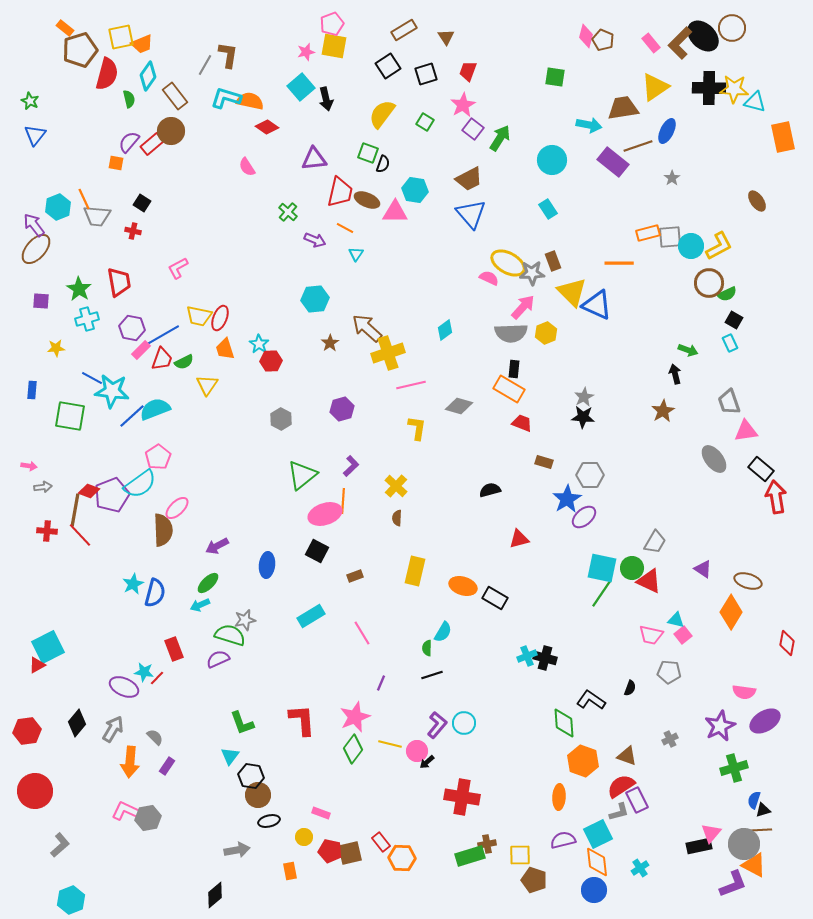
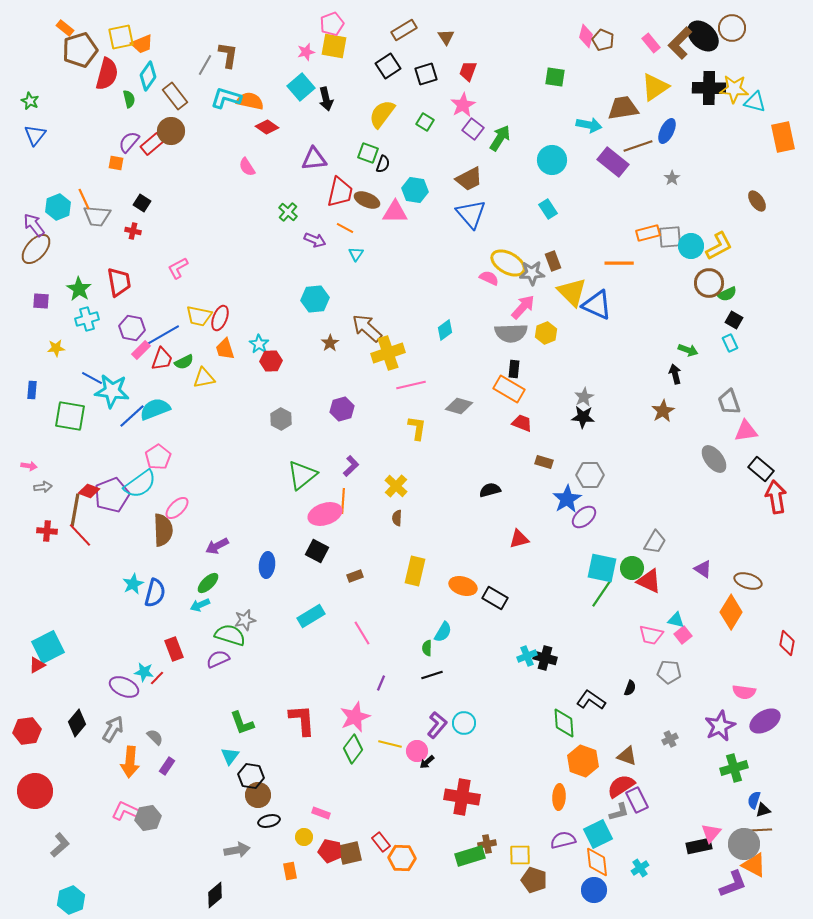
yellow triangle at (207, 385): moved 3 px left, 7 px up; rotated 45 degrees clockwise
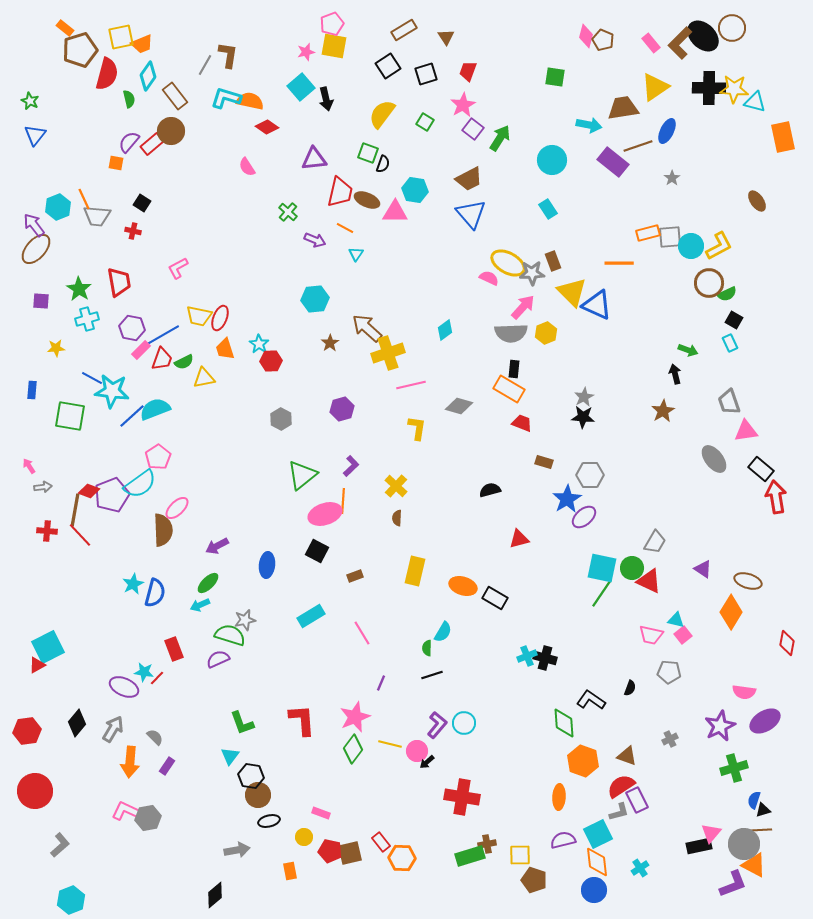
pink arrow at (29, 466): rotated 133 degrees counterclockwise
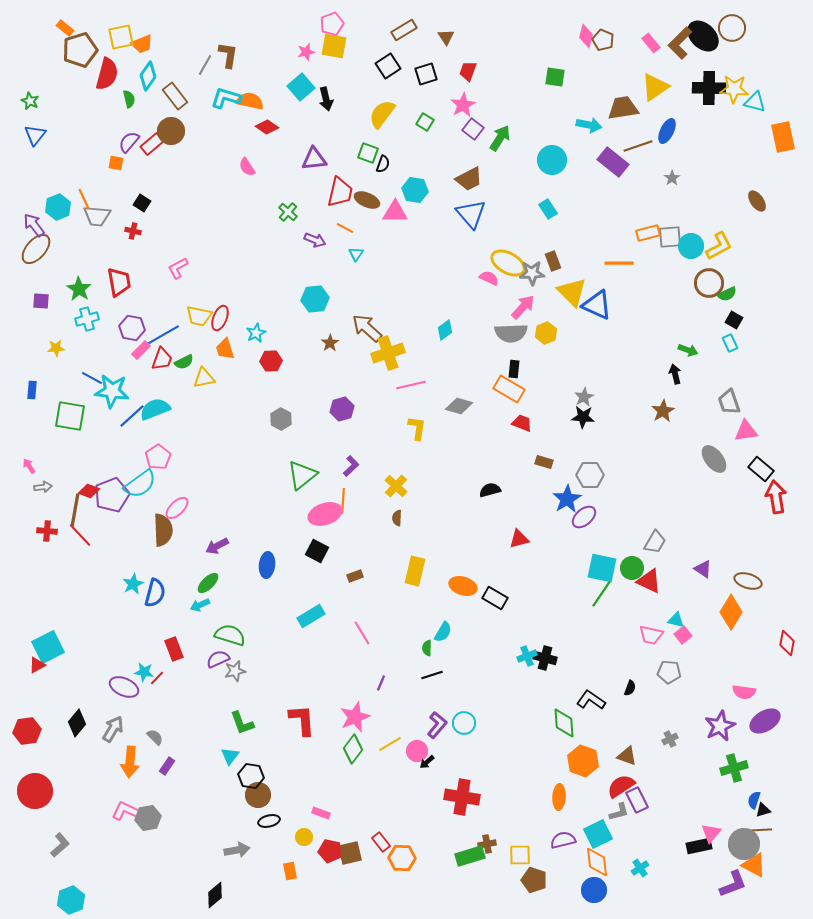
cyan star at (259, 344): moved 3 px left, 11 px up; rotated 12 degrees clockwise
gray star at (245, 620): moved 10 px left, 51 px down
yellow line at (390, 744): rotated 45 degrees counterclockwise
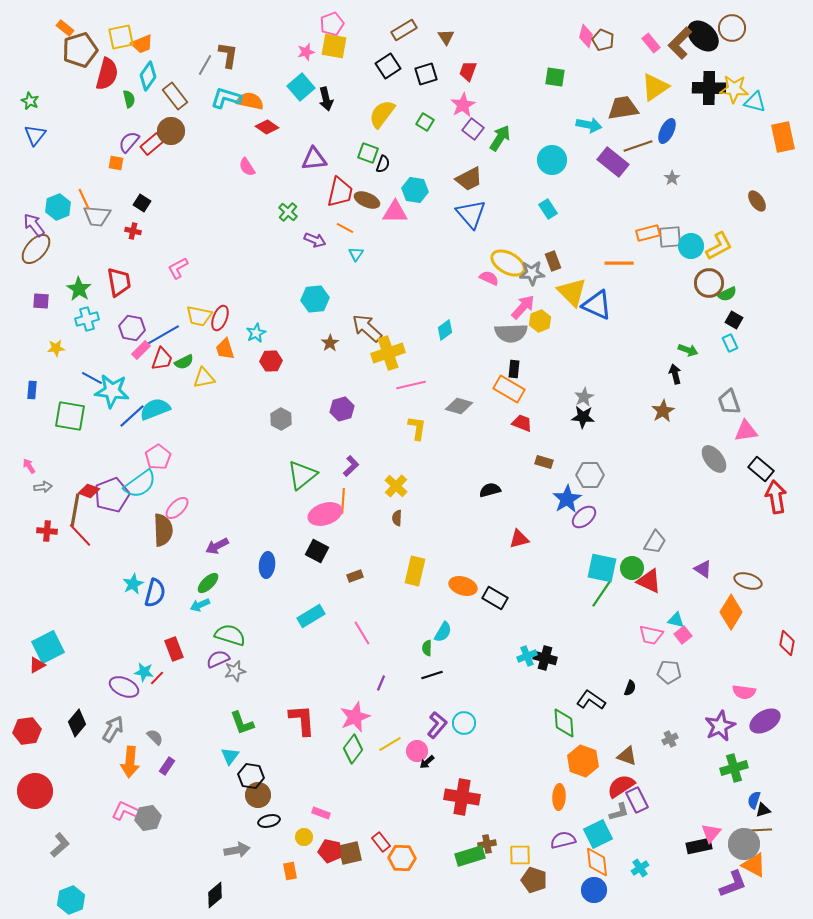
yellow hexagon at (546, 333): moved 6 px left, 12 px up
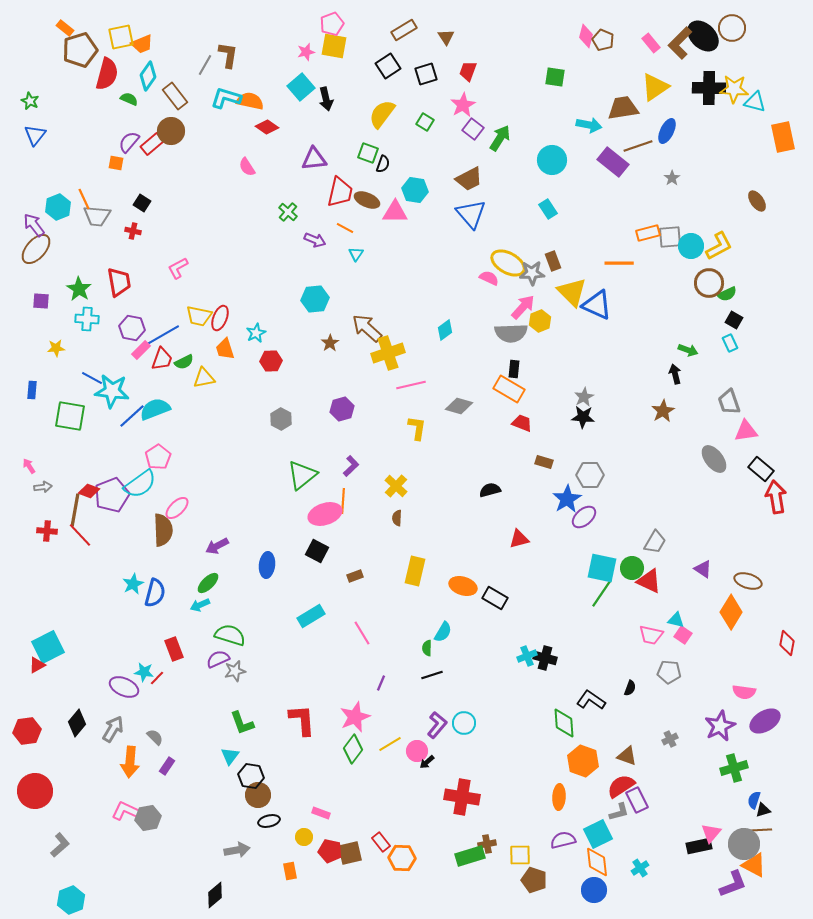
green semicircle at (129, 99): rotated 54 degrees counterclockwise
cyan cross at (87, 319): rotated 20 degrees clockwise
pink square at (683, 635): rotated 18 degrees counterclockwise
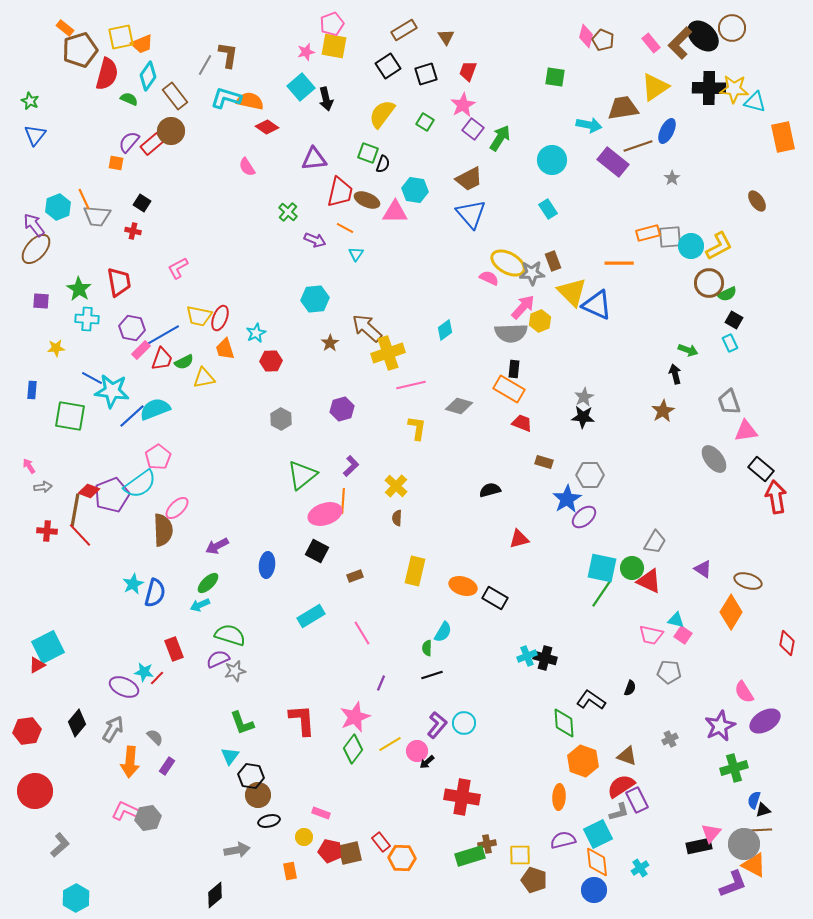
pink semicircle at (744, 692): rotated 50 degrees clockwise
cyan hexagon at (71, 900): moved 5 px right, 2 px up; rotated 8 degrees counterclockwise
